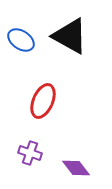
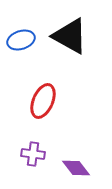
blue ellipse: rotated 52 degrees counterclockwise
purple cross: moved 3 px right, 1 px down; rotated 10 degrees counterclockwise
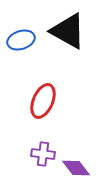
black triangle: moved 2 px left, 5 px up
purple cross: moved 10 px right
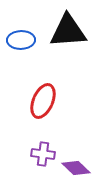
black triangle: rotated 33 degrees counterclockwise
blue ellipse: rotated 16 degrees clockwise
purple diamond: rotated 8 degrees counterclockwise
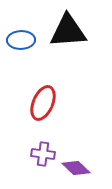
red ellipse: moved 2 px down
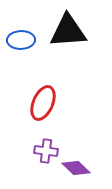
purple cross: moved 3 px right, 3 px up
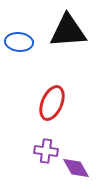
blue ellipse: moved 2 px left, 2 px down; rotated 8 degrees clockwise
red ellipse: moved 9 px right
purple diamond: rotated 16 degrees clockwise
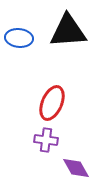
blue ellipse: moved 4 px up
purple cross: moved 11 px up
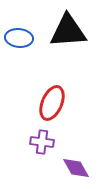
purple cross: moved 4 px left, 2 px down
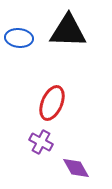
black triangle: rotated 6 degrees clockwise
purple cross: moved 1 px left; rotated 20 degrees clockwise
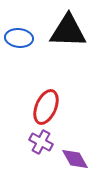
red ellipse: moved 6 px left, 4 px down
purple diamond: moved 1 px left, 9 px up
